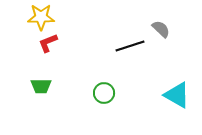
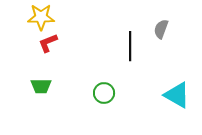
gray semicircle: rotated 114 degrees counterclockwise
black line: rotated 72 degrees counterclockwise
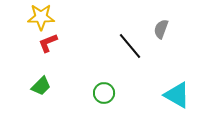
black line: rotated 40 degrees counterclockwise
green trapezoid: rotated 45 degrees counterclockwise
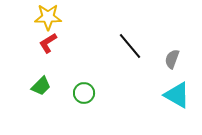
yellow star: moved 7 px right
gray semicircle: moved 11 px right, 30 px down
red L-shape: rotated 10 degrees counterclockwise
green circle: moved 20 px left
